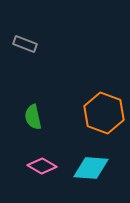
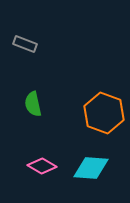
green semicircle: moved 13 px up
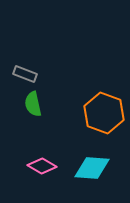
gray rectangle: moved 30 px down
cyan diamond: moved 1 px right
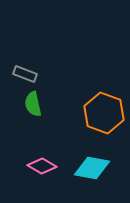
cyan diamond: rotated 6 degrees clockwise
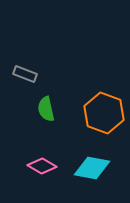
green semicircle: moved 13 px right, 5 px down
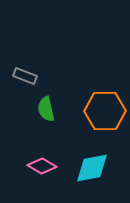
gray rectangle: moved 2 px down
orange hexagon: moved 1 px right, 2 px up; rotated 21 degrees counterclockwise
cyan diamond: rotated 21 degrees counterclockwise
